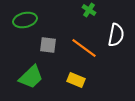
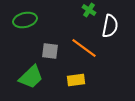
white semicircle: moved 6 px left, 9 px up
gray square: moved 2 px right, 6 px down
yellow rectangle: rotated 30 degrees counterclockwise
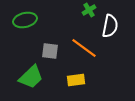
green cross: rotated 24 degrees clockwise
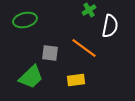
gray square: moved 2 px down
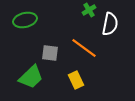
white semicircle: moved 2 px up
yellow rectangle: rotated 72 degrees clockwise
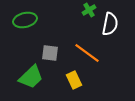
orange line: moved 3 px right, 5 px down
yellow rectangle: moved 2 px left
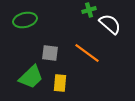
green cross: rotated 16 degrees clockwise
white semicircle: rotated 60 degrees counterclockwise
yellow rectangle: moved 14 px left, 3 px down; rotated 30 degrees clockwise
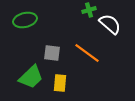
gray square: moved 2 px right
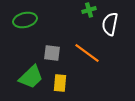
white semicircle: rotated 120 degrees counterclockwise
